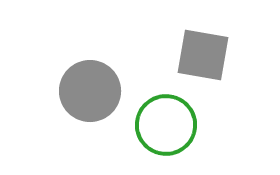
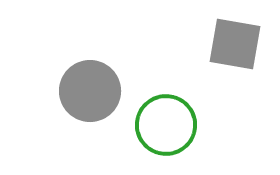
gray square: moved 32 px right, 11 px up
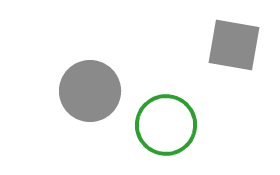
gray square: moved 1 px left, 1 px down
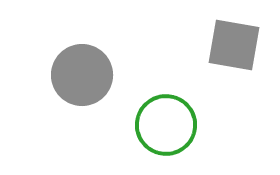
gray circle: moved 8 px left, 16 px up
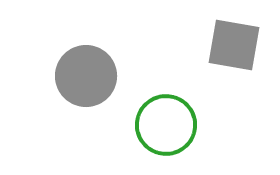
gray circle: moved 4 px right, 1 px down
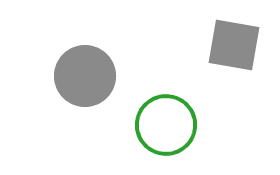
gray circle: moved 1 px left
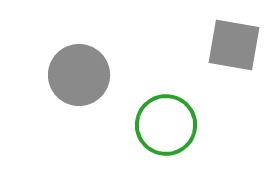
gray circle: moved 6 px left, 1 px up
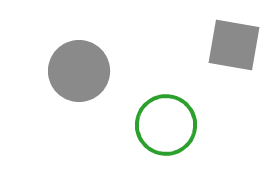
gray circle: moved 4 px up
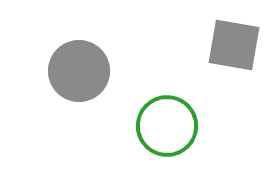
green circle: moved 1 px right, 1 px down
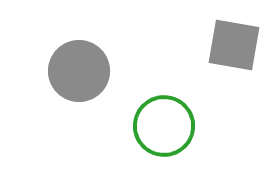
green circle: moved 3 px left
